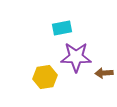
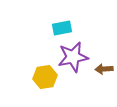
purple star: moved 3 px left; rotated 12 degrees counterclockwise
brown arrow: moved 4 px up
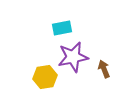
brown arrow: rotated 72 degrees clockwise
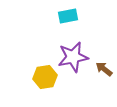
cyan rectangle: moved 6 px right, 12 px up
brown arrow: rotated 30 degrees counterclockwise
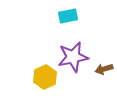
brown arrow: rotated 54 degrees counterclockwise
yellow hexagon: rotated 15 degrees counterclockwise
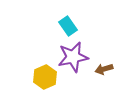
cyan rectangle: moved 10 px down; rotated 66 degrees clockwise
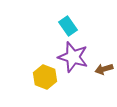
purple star: rotated 28 degrees clockwise
yellow hexagon: rotated 15 degrees counterclockwise
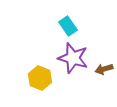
purple star: moved 1 px down
yellow hexagon: moved 5 px left, 1 px down
